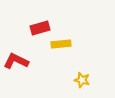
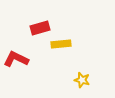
red L-shape: moved 2 px up
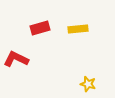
yellow rectangle: moved 17 px right, 15 px up
yellow star: moved 6 px right, 4 px down
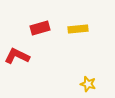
red L-shape: moved 1 px right, 3 px up
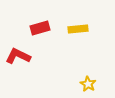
red L-shape: moved 1 px right
yellow star: rotated 14 degrees clockwise
